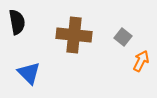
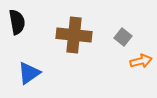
orange arrow: rotated 50 degrees clockwise
blue triangle: rotated 40 degrees clockwise
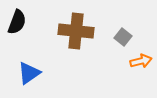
black semicircle: rotated 30 degrees clockwise
brown cross: moved 2 px right, 4 px up
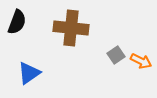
brown cross: moved 5 px left, 3 px up
gray square: moved 7 px left, 18 px down; rotated 18 degrees clockwise
orange arrow: rotated 40 degrees clockwise
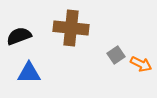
black semicircle: moved 2 px right, 14 px down; rotated 130 degrees counterclockwise
orange arrow: moved 3 px down
blue triangle: rotated 35 degrees clockwise
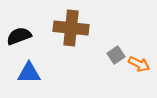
orange arrow: moved 2 px left
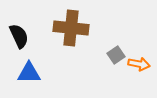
black semicircle: rotated 85 degrees clockwise
orange arrow: rotated 15 degrees counterclockwise
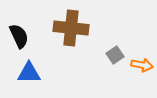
gray square: moved 1 px left
orange arrow: moved 3 px right, 1 px down
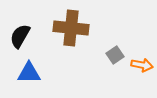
black semicircle: moved 1 px right; rotated 125 degrees counterclockwise
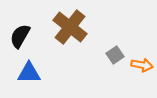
brown cross: moved 1 px left, 1 px up; rotated 32 degrees clockwise
